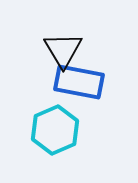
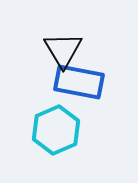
cyan hexagon: moved 1 px right
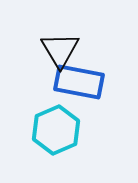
black triangle: moved 3 px left
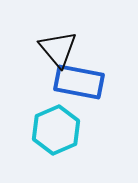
black triangle: moved 2 px left, 1 px up; rotated 9 degrees counterclockwise
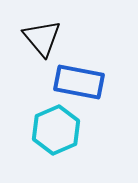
black triangle: moved 16 px left, 11 px up
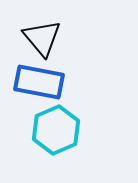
blue rectangle: moved 40 px left
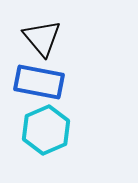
cyan hexagon: moved 10 px left
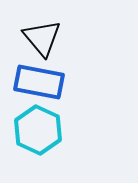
cyan hexagon: moved 8 px left; rotated 12 degrees counterclockwise
